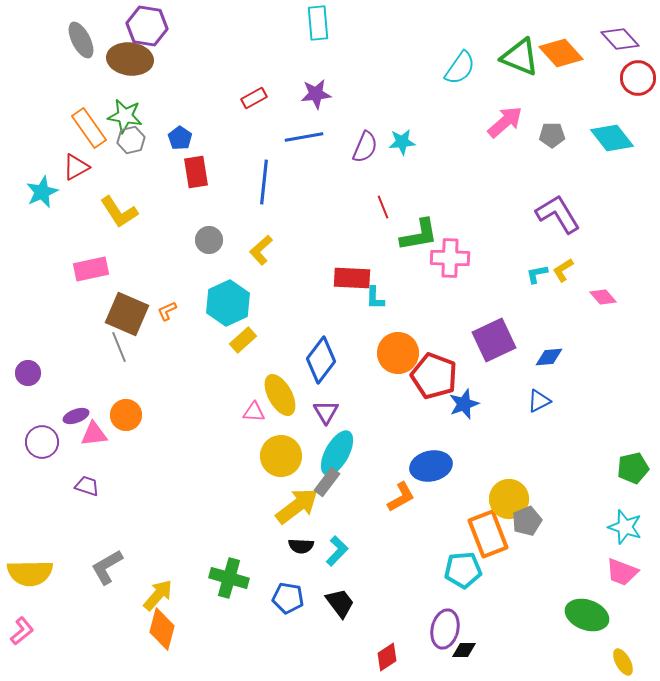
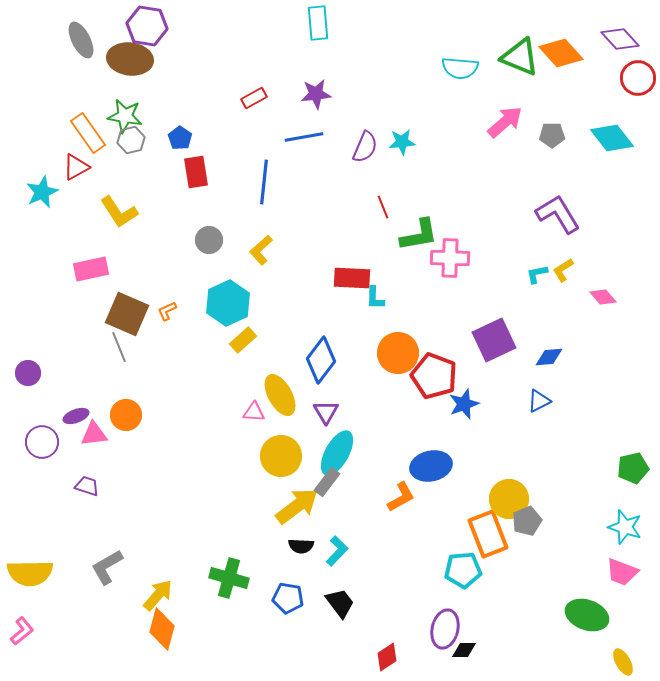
cyan semicircle at (460, 68): rotated 60 degrees clockwise
orange rectangle at (89, 128): moved 1 px left, 5 px down
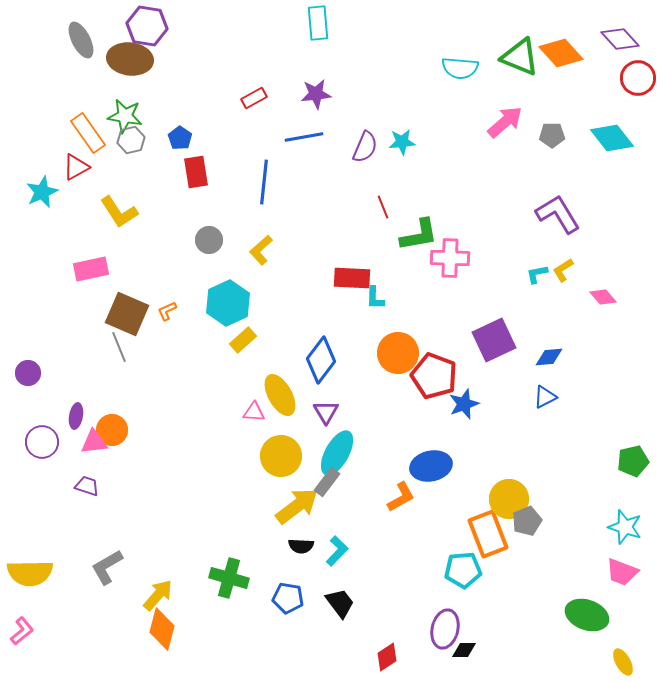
blue triangle at (539, 401): moved 6 px right, 4 px up
orange circle at (126, 415): moved 14 px left, 15 px down
purple ellipse at (76, 416): rotated 60 degrees counterclockwise
pink triangle at (94, 434): moved 8 px down
green pentagon at (633, 468): moved 7 px up
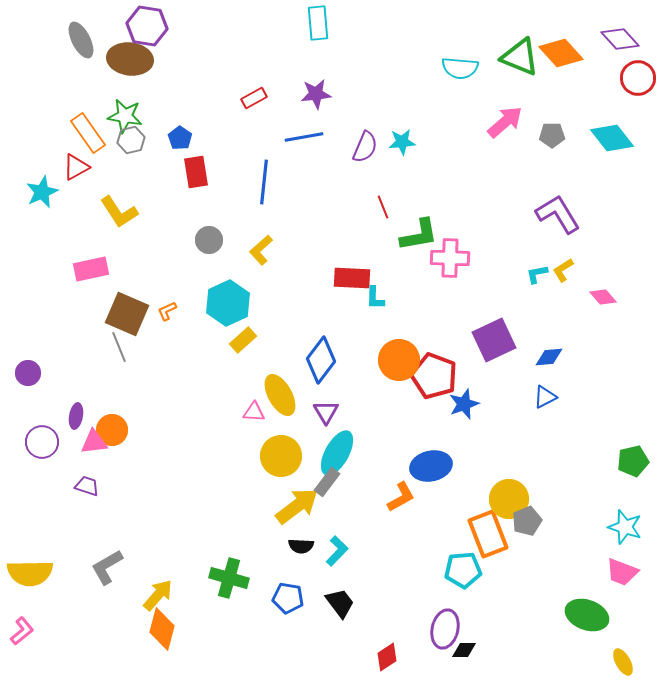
orange circle at (398, 353): moved 1 px right, 7 px down
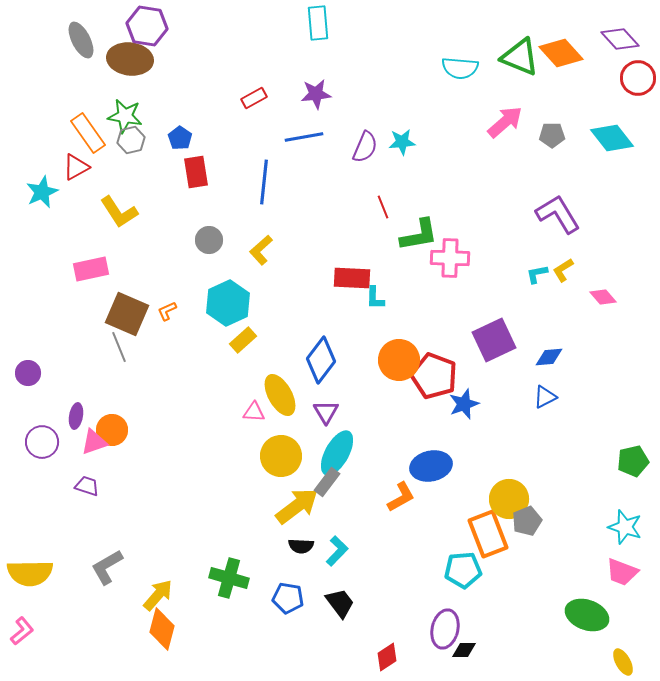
pink triangle at (94, 442): rotated 12 degrees counterclockwise
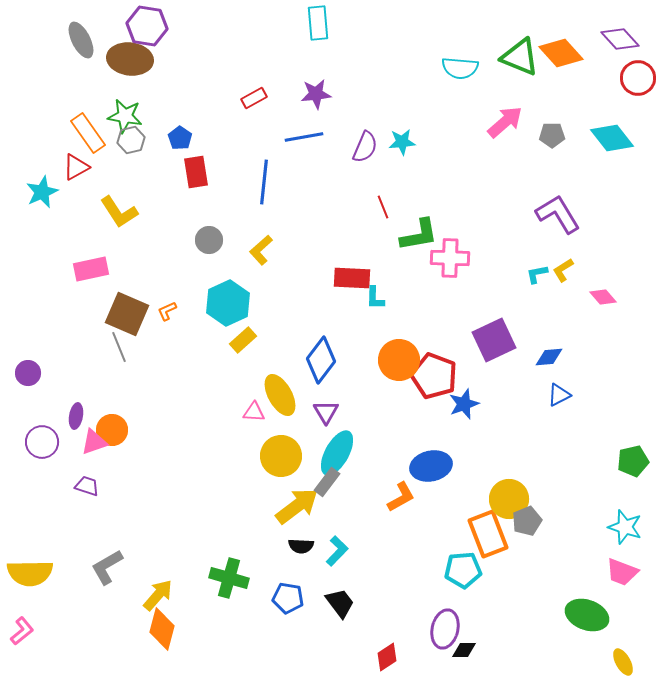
blue triangle at (545, 397): moved 14 px right, 2 px up
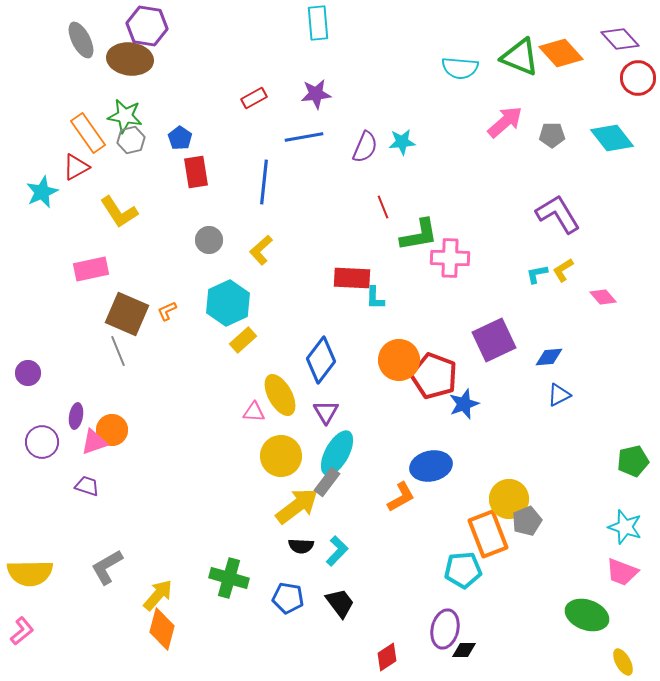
gray line at (119, 347): moved 1 px left, 4 px down
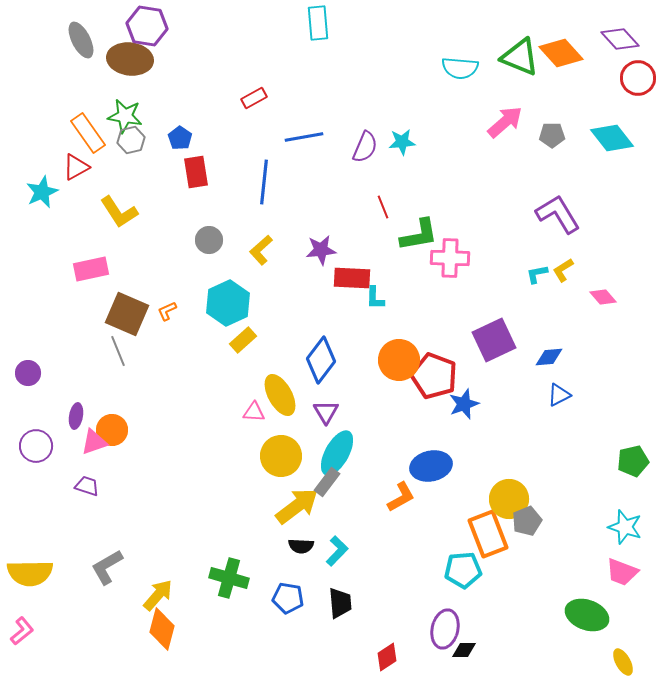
purple star at (316, 94): moved 5 px right, 156 px down
purple circle at (42, 442): moved 6 px left, 4 px down
black trapezoid at (340, 603): rotated 32 degrees clockwise
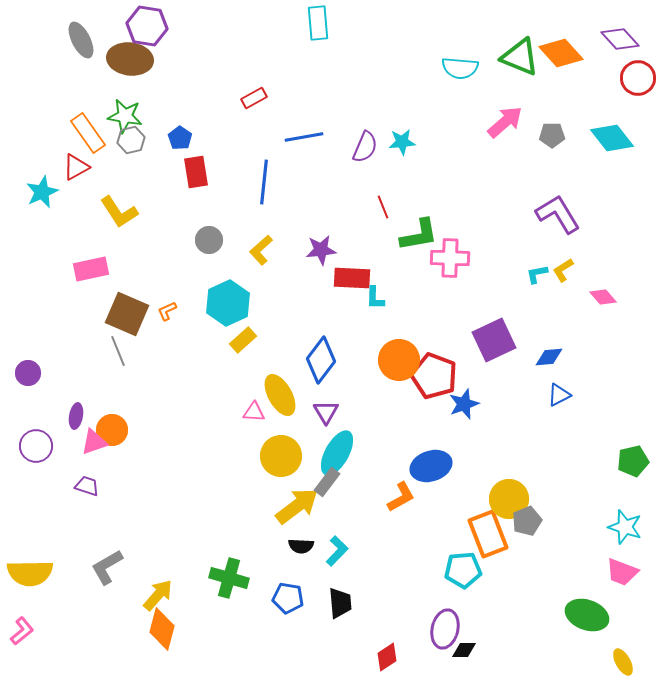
blue ellipse at (431, 466): rotated 6 degrees counterclockwise
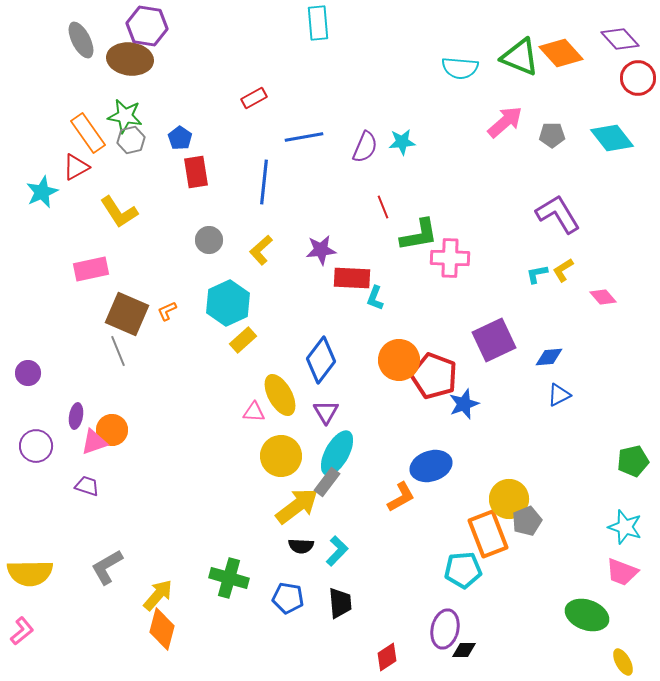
cyan L-shape at (375, 298): rotated 20 degrees clockwise
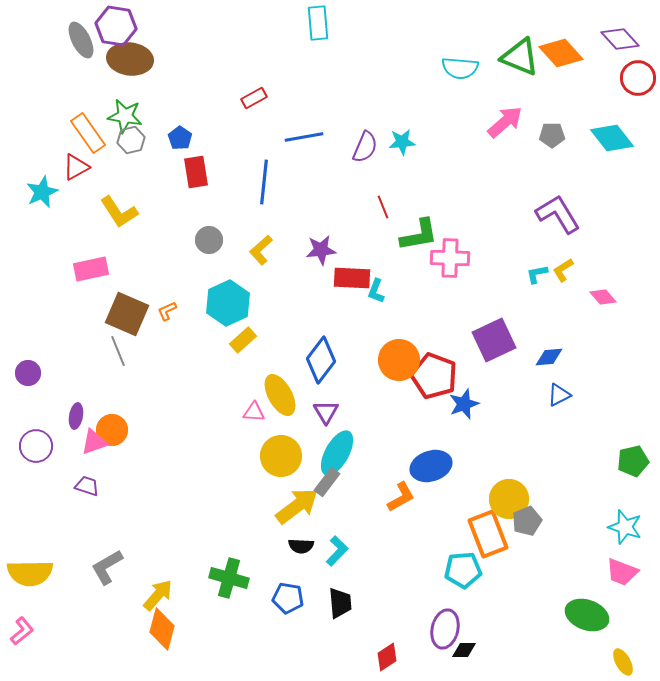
purple hexagon at (147, 26): moved 31 px left
cyan L-shape at (375, 298): moved 1 px right, 7 px up
